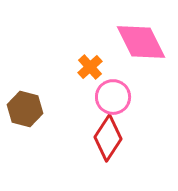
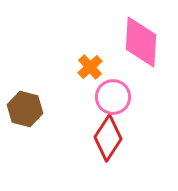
pink diamond: rotated 30 degrees clockwise
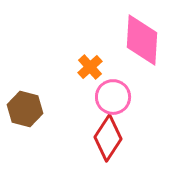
pink diamond: moved 1 px right, 2 px up
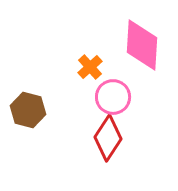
pink diamond: moved 5 px down
brown hexagon: moved 3 px right, 1 px down
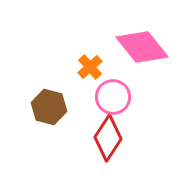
pink diamond: moved 2 px down; rotated 42 degrees counterclockwise
brown hexagon: moved 21 px right, 3 px up
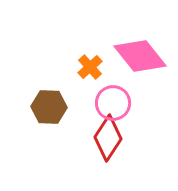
pink diamond: moved 2 px left, 9 px down
pink circle: moved 6 px down
brown hexagon: rotated 12 degrees counterclockwise
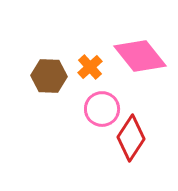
pink circle: moved 11 px left, 6 px down
brown hexagon: moved 31 px up
red diamond: moved 23 px right
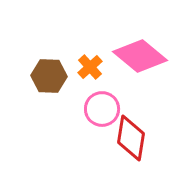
pink diamond: rotated 12 degrees counterclockwise
red diamond: rotated 24 degrees counterclockwise
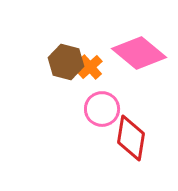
pink diamond: moved 1 px left, 3 px up
brown hexagon: moved 17 px right, 14 px up; rotated 12 degrees clockwise
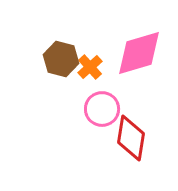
pink diamond: rotated 56 degrees counterclockwise
brown hexagon: moved 5 px left, 3 px up
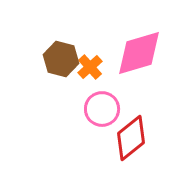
red diamond: rotated 42 degrees clockwise
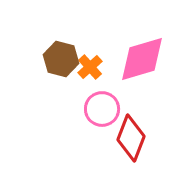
pink diamond: moved 3 px right, 6 px down
red diamond: rotated 30 degrees counterclockwise
